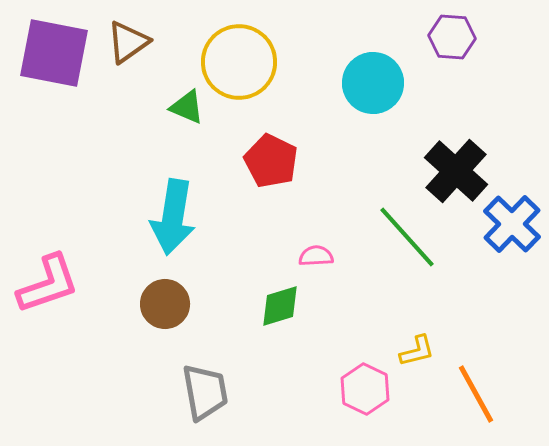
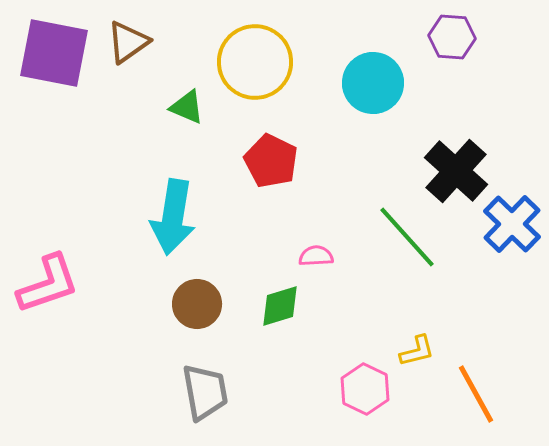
yellow circle: moved 16 px right
brown circle: moved 32 px right
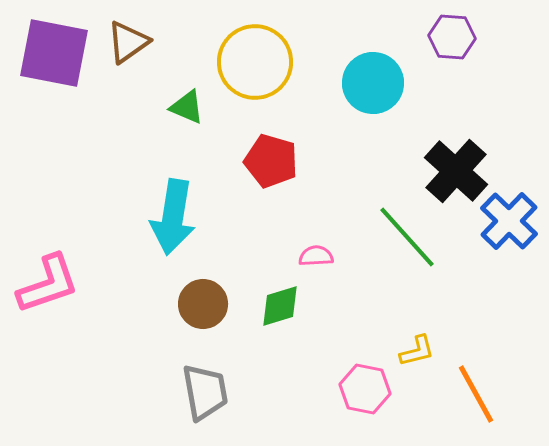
red pentagon: rotated 10 degrees counterclockwise
blue cross: moved 3 px left, 3 px up
brown circle: moved 6 px right
pink hexagon: rotated 15 degrees counterclockwise
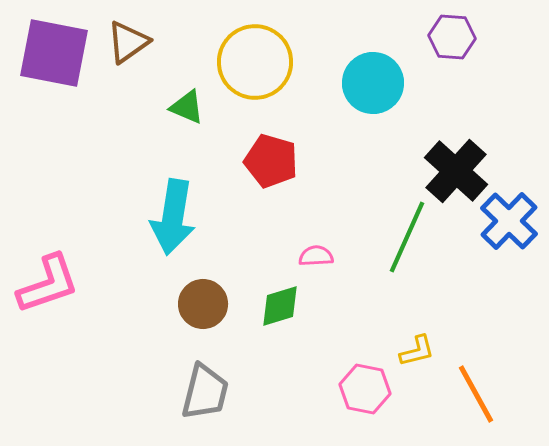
green line: rotated 66 degrees clockwise
gray trapezoid: rotated 24 degrees clockwise
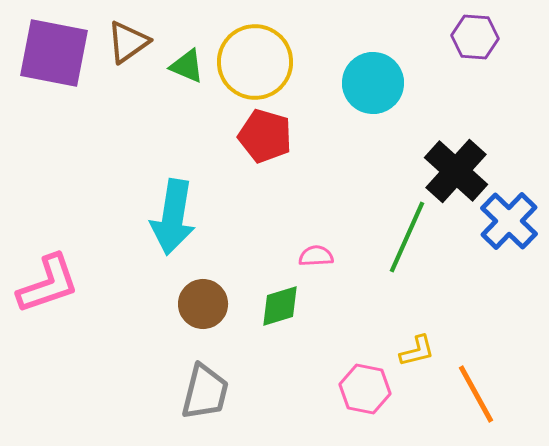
purple hexagon: moved 23 px right
green triangle: moved 41 px up
red pentagon: moved 6 px left, 25 px up
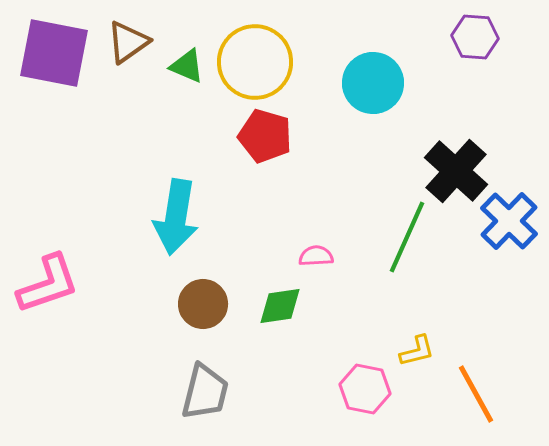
cyan arrow: moved 3 px right
green diamond: rotated 9 degrees clockwise
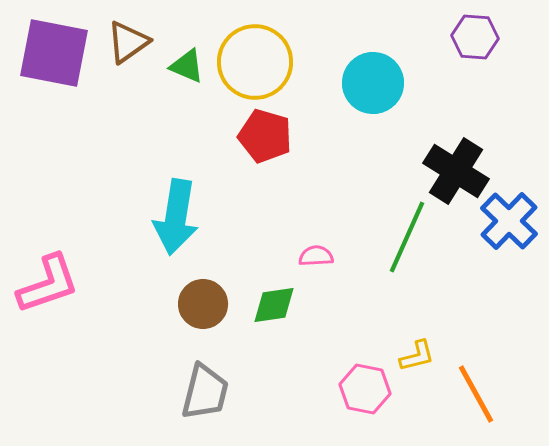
black cross: rotated 10 degrees counterclockwise
green diamond: moved 6 px left, 1 px up
yellow L-shape: moved 5 px down
